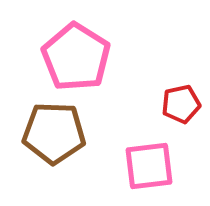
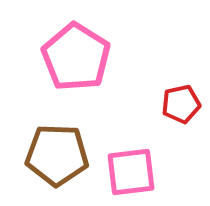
brown pentagon: moved 3 px right, 22 px down
pink square: moved 18 px left, 6 px down
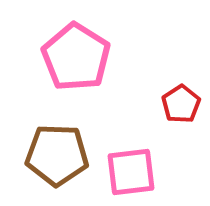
red pentagon: rotated 21 degrees counterclockwise
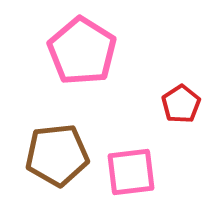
pink pentagon: moved 6 px right, 6 px up
brown pentagon: rotated 8 degrees counterclockwise
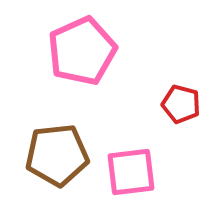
pink pentagon: rotated 16 degrees clockwise
red pentagon: rotated 24 degrees counterclockwise
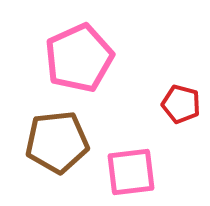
pink pentagon: moved 3 px left, 7 px down
brown pentagon: moved 13 px up
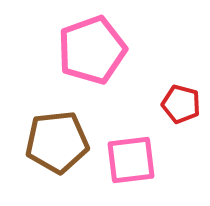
pink pentagon: moved 13 px right, 8 px up; rotated 4 degrees clockwise
pink square: moved 12 px up
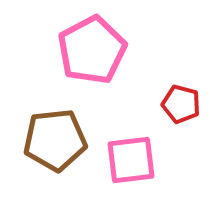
pink pentagon: rotated 8 degrees counterclockwise
brown pentagon: moved 2 px left, 2 px up
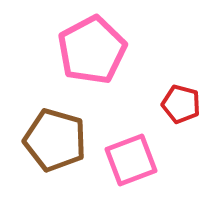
brown pentagon: rotated 22 degrees clockwise
pink square: rotated 14 degrees counterclockwise
